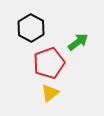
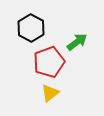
green arrow: moved 1 px left
red pentagon: moved 1 px up
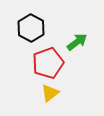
red pentagon: moved 1 px left, 1 px down
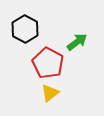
black hexagon: moved 6 px left, 1 px down
red pentagon: rotated 24 degrees counterclockwise
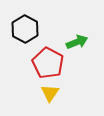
green arrow: rotated 15 degrees clockwise
yellow triangle: rotated 18 degrees counterclockwise
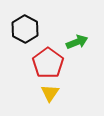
red pentagon: rotated 8 degrees clockwise
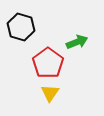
black hexagon: moved 4 px left, 2 px up; rotated 12 degrees counterclockwise
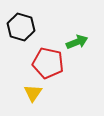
red pentagon: rotated 24 degrees counterclockwise
yellow triangle: moved 17 px left
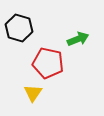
black hexagon: moved 2 px left, 1 px down
green arrow: moved 1 px right, 3 px up
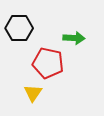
black hexagon: rotated 16 degrees counterclockwise
green arrow: moved 4 px left, 1 px up; rotated 25 degrees clockwise
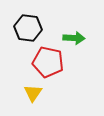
black hexagon: moved 9 px right; rotated 8 degrees clockwise
red pentagon: moved 1 px up
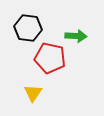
green arrow: moved 2 px right, 2 px up
red pentagon: moved 2 px right, 4 px up
